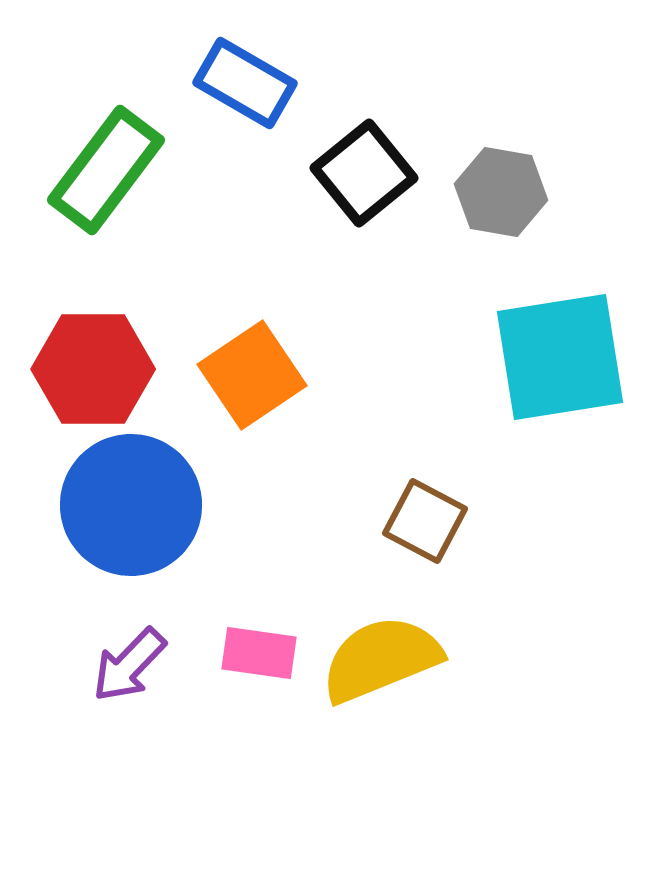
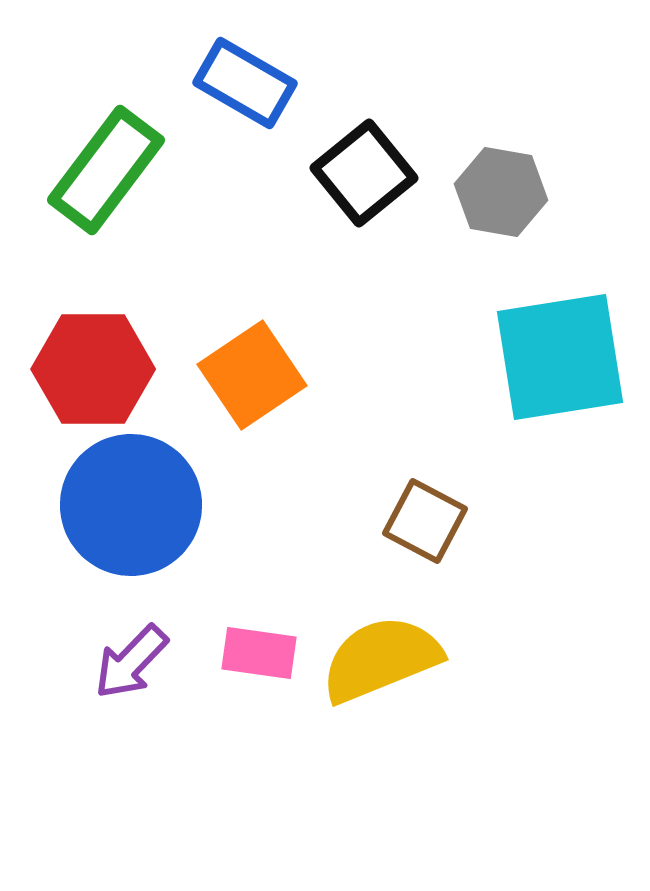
purple arrow: moved 2 px right, 3 px up
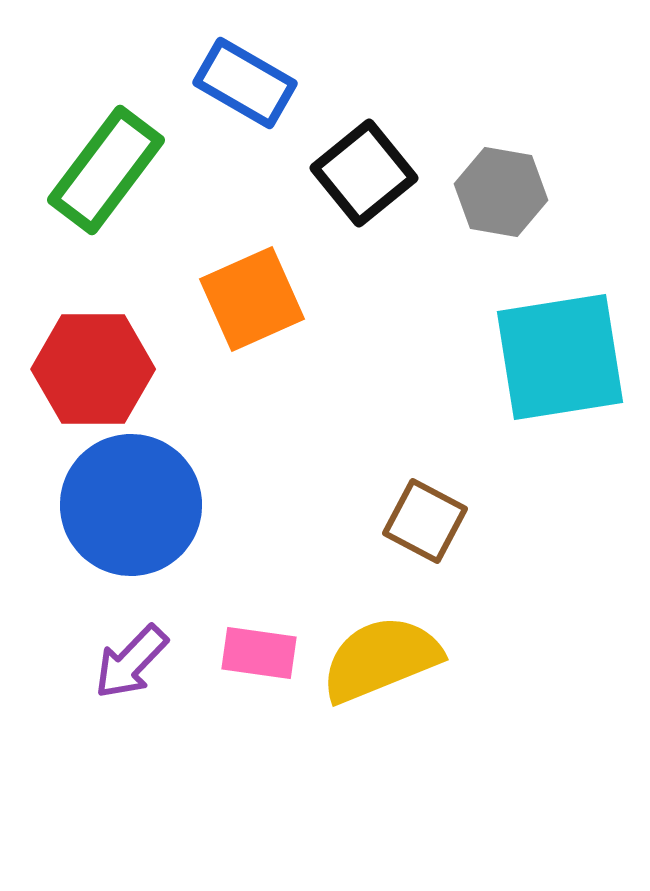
orange square: moved 76 px up; rotated 10 degrees clockwise
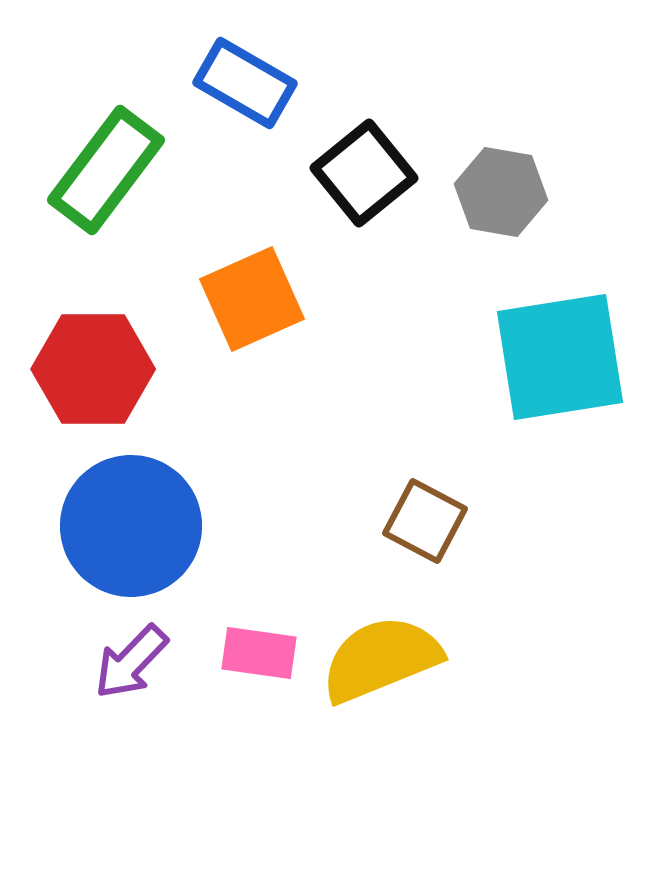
blue circle: moved 21 px down
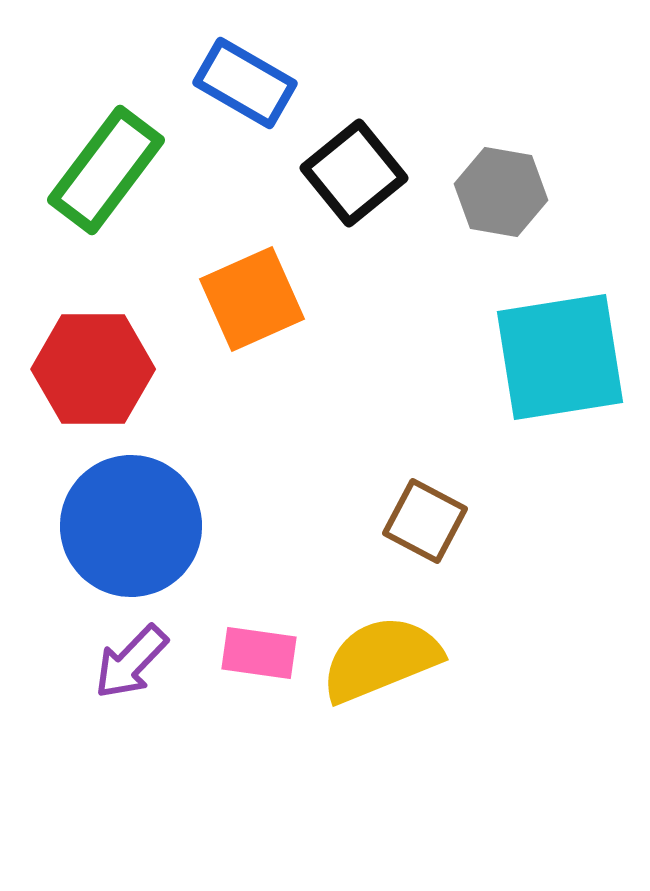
black square: moved 10 px left
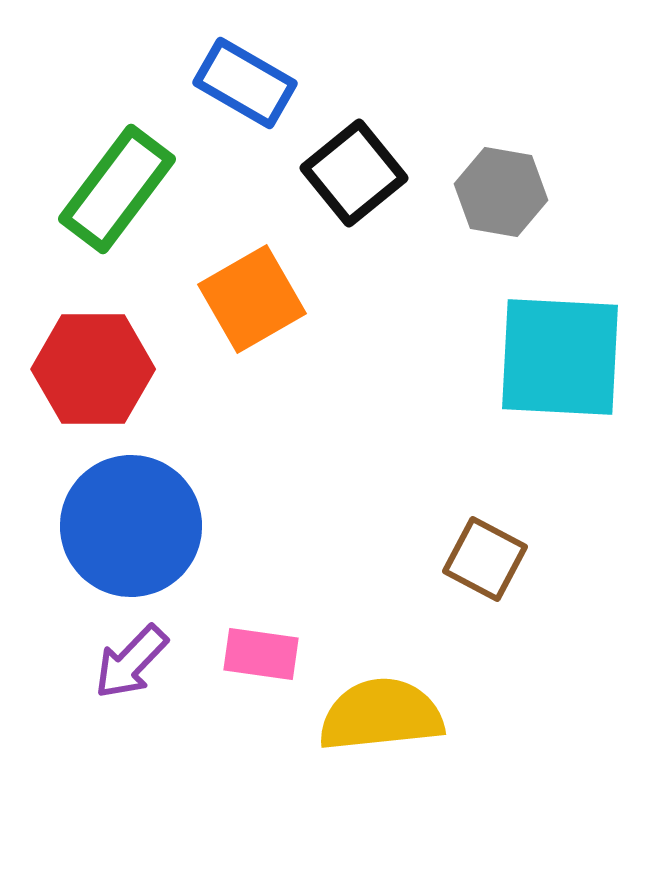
green rectangle: moved 11 px right, 19 px down
orange square: rotated 6 degrees counterclockwise
cyan square: rotated 12 degrees clockwise
brown square: moved 60 px right, 38 px down
pink rectangle: moved 2 px right, 1 px down
yellow semicircle: moved 56 px down; rotated 16 degrees clockwise
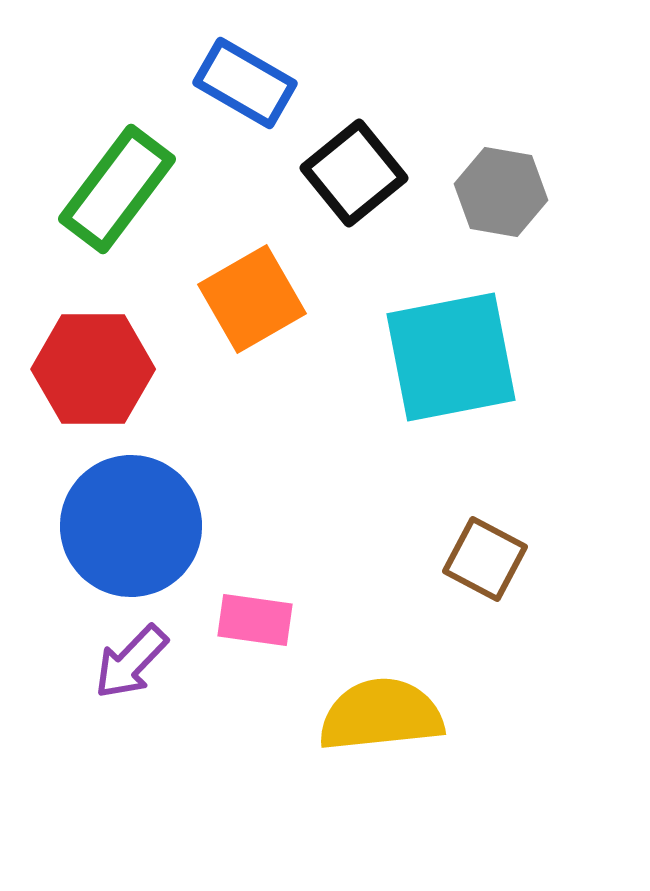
cyan square: moved 109 px left; rotated 14 degrees counterclockwise
pink rectangle: moved 6 px left, 34 px up
